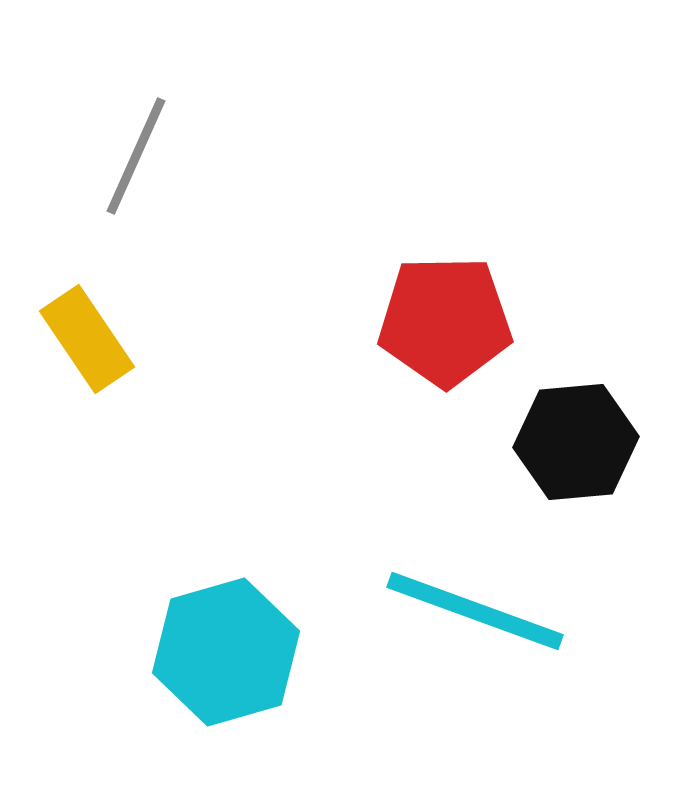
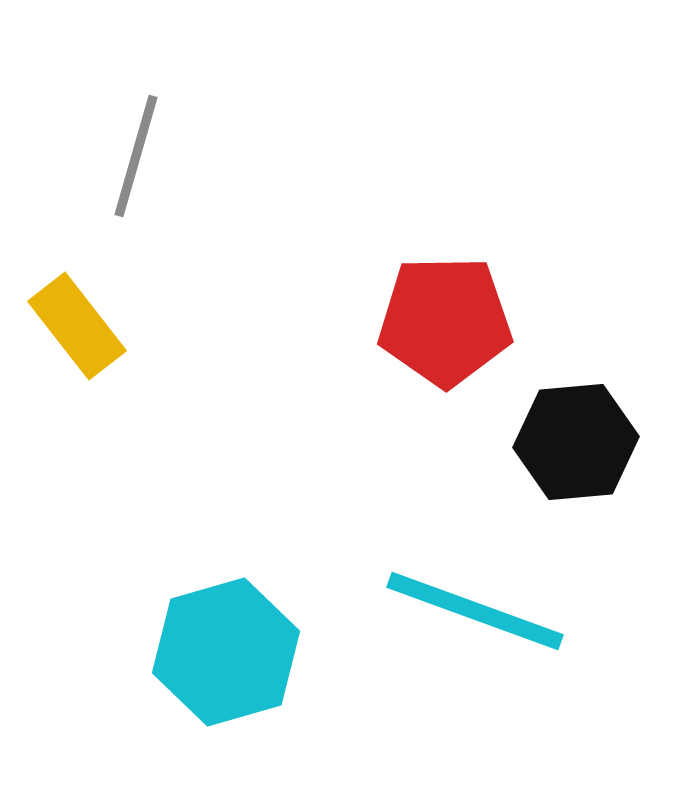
gray line: rotated 8 degrees counterclockwise
yellow rectangle: moved 10 px left, 13 px up; rotated 4 degrees counterclockwise
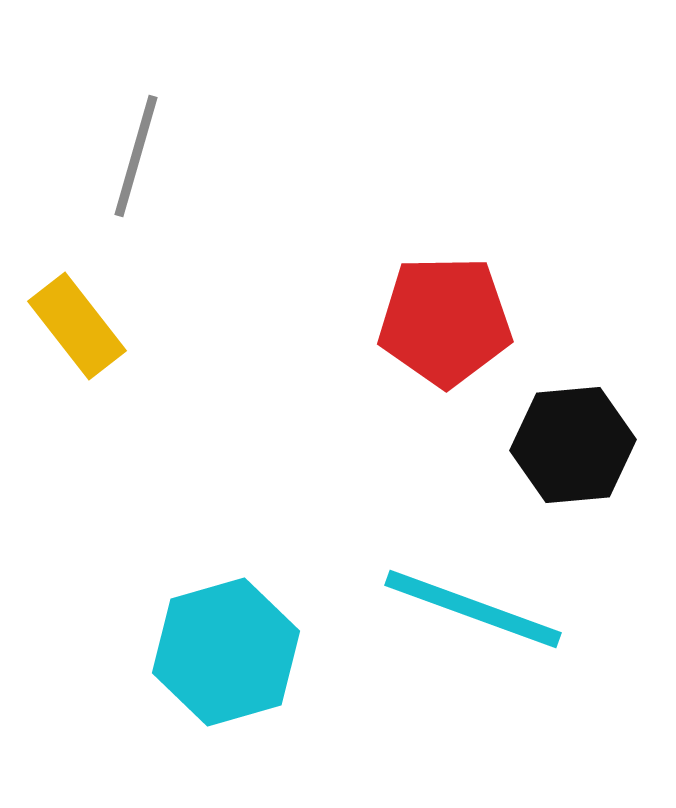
black hexagon: moved 3 px left, 3 px down
cyan line: moved 2 px left, 2 px up
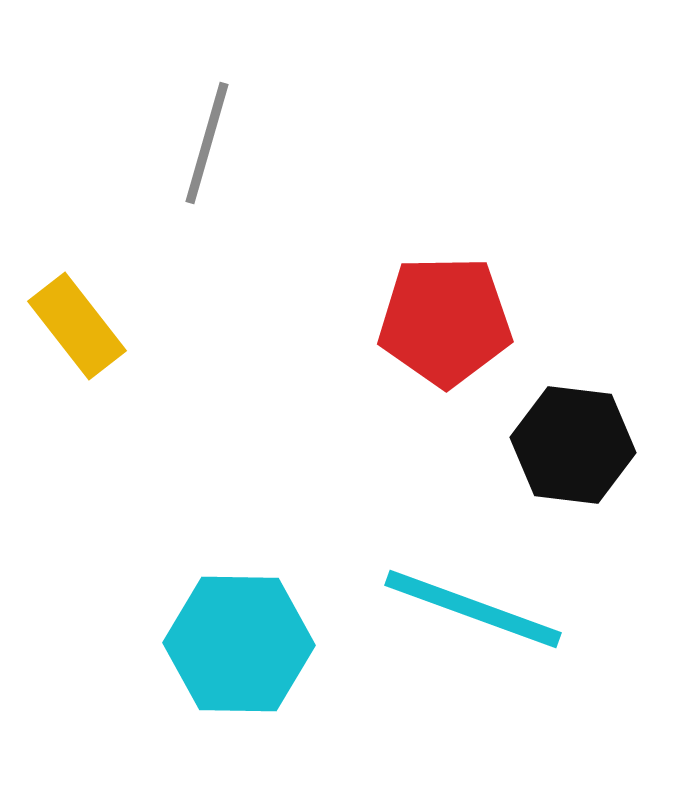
gray line: moved 71 px right, 13 px up
black hexagon: rotated 12 degrees clockwise
cyan hexagon: moved 13 px right, 8 px up; rotated 17 degrees clockwise
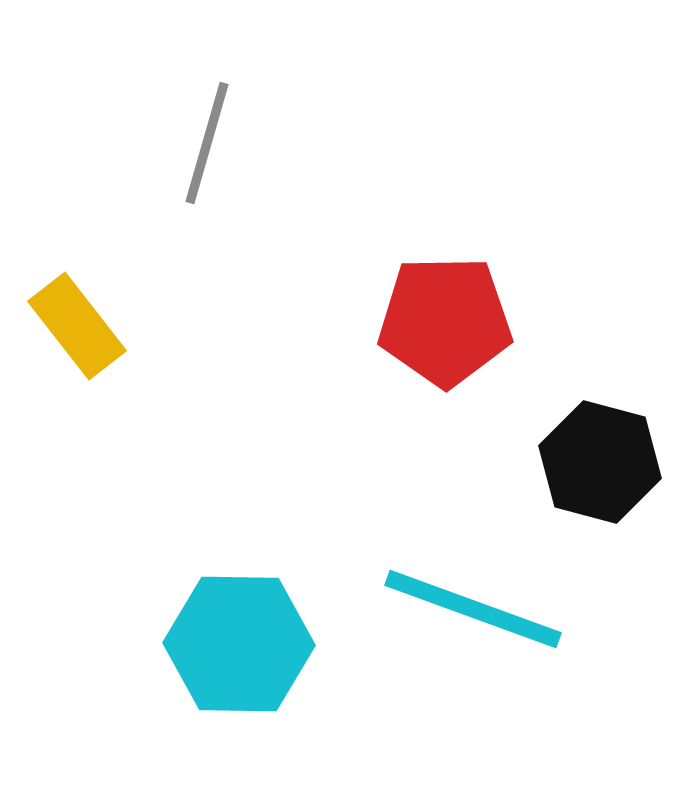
black hexagon: moved 27 px right, 17 px down; rotated 8 degrees clockwise
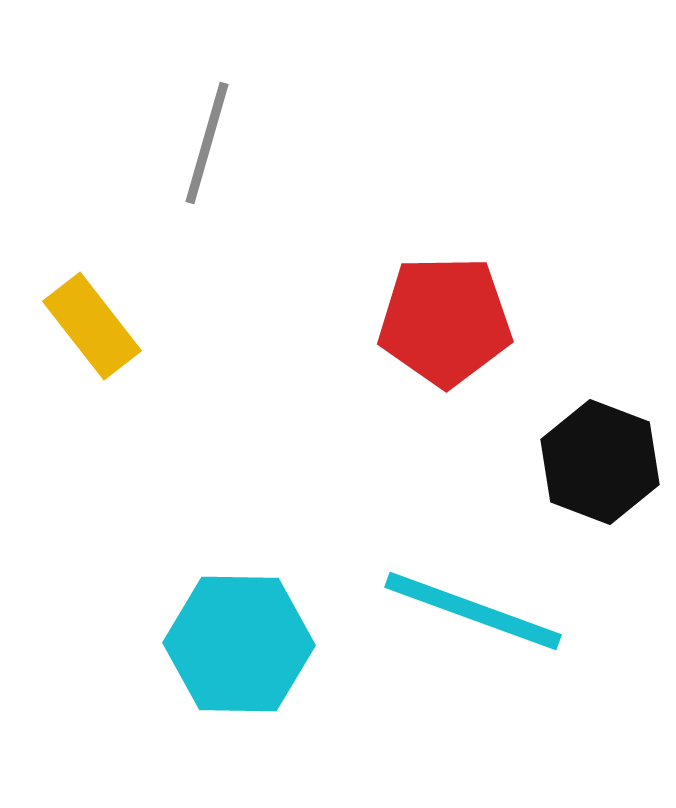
yellow rectangle: moved 15 px right
black hexagon: rotated 6 degrees clockwise
cyan line: moved 2 px down
